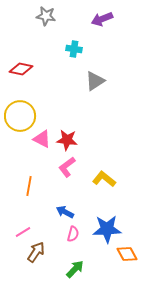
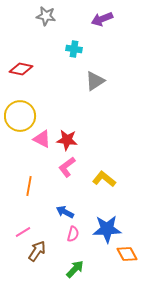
brown arrow: moved 1 px right, 1 px up
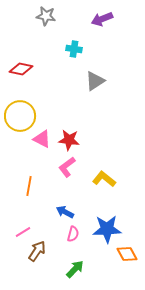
red star: moved 2 px right
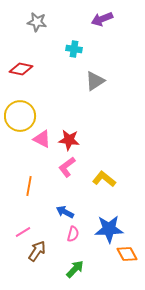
gray star: moved 9 px left, 6 px down
blue star: moved 2 px right
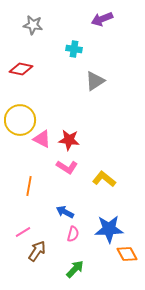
gray star: moved 4 px left, 3 px down
yellow circle: moved 4 px down
pink L-shape: rotated 110 degrees counterclockwise
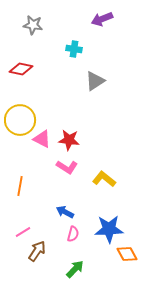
orange line: moved 9 px left
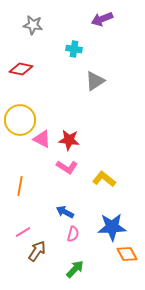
blue star: moved 3 px right, 2 px up
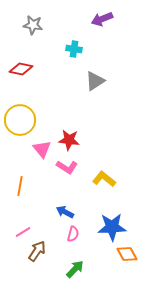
pink triangle: moved 10 px down; rotated 24 degrees clockwise
